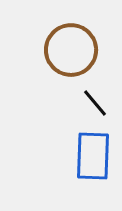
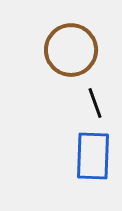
black line: rotated 20 degrees clockwise
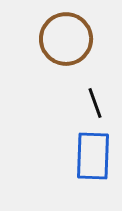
brown circle: moved 5 px left, 11 px up
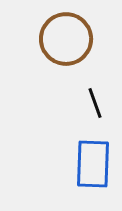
blue rectangle: moved 8 px down
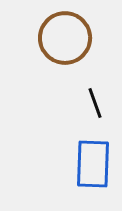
brown circle: moved 1 px left, 1 px up
